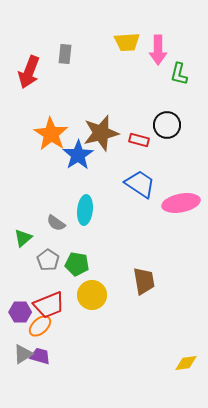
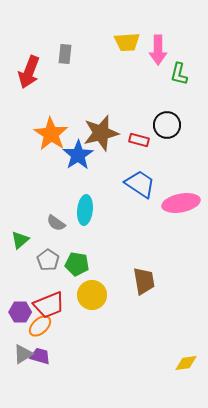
green triangle: moved 3 px left, 2 px down
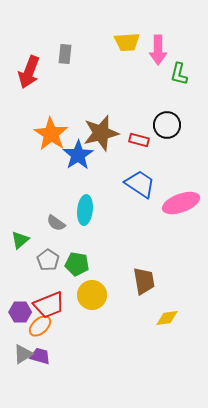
pink ellipse: rotated 9 degrees counterclockwise
yellow diamond: moved 19 px left, 45 px up
